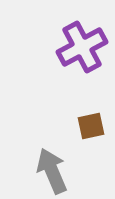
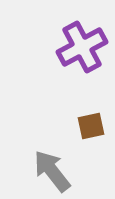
gray arrow: rotated 15 degrees counterclockwise
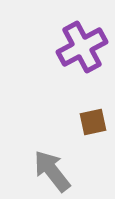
brown square: moved 2 px right, 4 px up
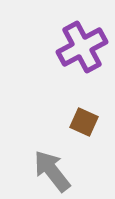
brown square: moved 9 px left; rotated 36 degrees clockwise
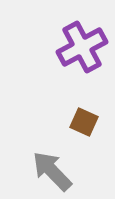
gray arrow: rotated 6 degrees counterclockwise
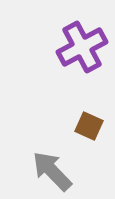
brown square: moved 5 px right, 4 px down
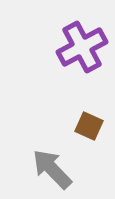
gray arrow: moved 2 px up
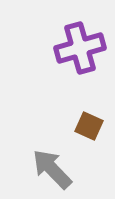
purple cross: moved 2 px left, 1 px down; rotated 12 degrees clockwise
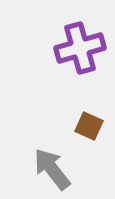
gray arrow: rotated 6 degrees clockwise
